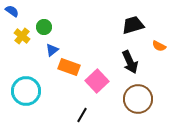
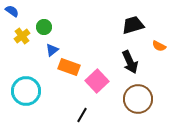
yellow cross: rotated 14 degrees clockwise
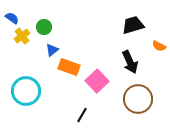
blue semicircle: moved 7 px down
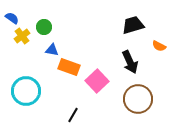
blue triangle: rotated 48 degrees clockwise
black line: moved 9 px left
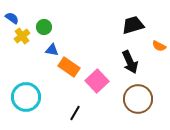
orange rectangle: rotated 15 degrees clockwise
cyan circle: moved 6 px down
black line: moved 2 px right, 2 px up
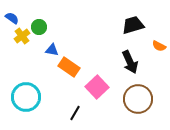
green circle: moved 5 px left
pink square: moved 6 px down
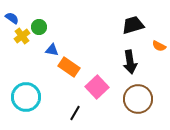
black arrow: rotated 15 degrees clockwise
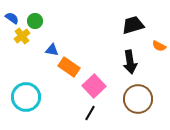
green circle: moved 4 px left, 6 px up
pink square: moved 3 px left, 1 px up
black line: moved 15 px right
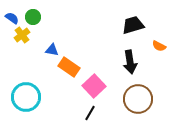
green circle: moved 2 px left, 4 px up
yellow cross: moved 1 px up
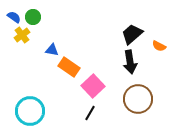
blue semicircle: moved 2 px right, 1 px up
black trapezoid: moved 1 px left, 9 px down; rotated 25 degrees counterclockwise
pink square: moved 1 px left
cyan circle: moved 4 px right, 14 px down
